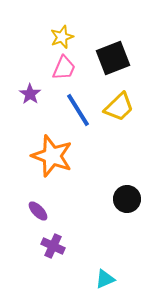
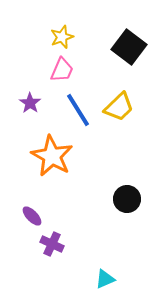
black square: moved 16 px right, 11 px up; rotated 32 degrees counterclockwise
pink trapezoid: moved 2 px left, 2 px down
purple star: moved 9 px down
orange star: rotated 9 degrees clockwise
purple ellipse: moved 6 px left, 5 px down
purple cross: moved 1 px left, 2 px up
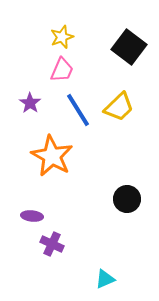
purple ellipse: rotated 40 degrees counterclockwise
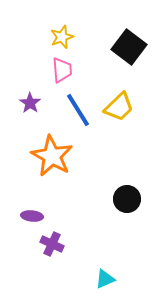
pink trapezoid: rotated 28 degrees counterclockwise
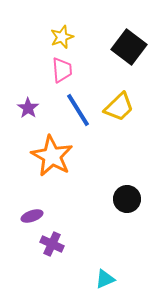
purple star: moved 2 px left, 5 px down
purple ellipse: rotated 25 degrees counterclockwise
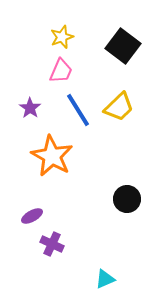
black square: moved 6 px left, 1 px up
pink trapezoid: moved 1 px left, 1 px down; rotated 28 degrees clockwise
purple star: moved 2 px right
purple ellipse: rotated 10 degrees counterclockwise
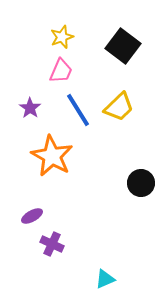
black circle: moved 14 px right, 16 px up
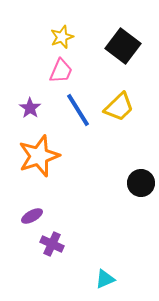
orange star: moved 13 px left; rotated 24 degrees clockwise
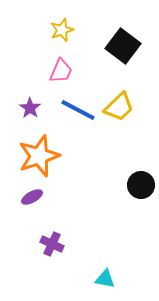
yellow star: moved 7 px up
blue line: rotated 30 degrees counterclockwise
black circle: moved 2 px down
purple ellipse: moved 19 px up
cyan triangle: rotated 35 degrees clockwise
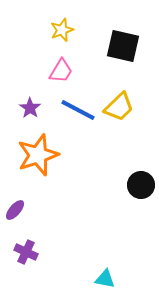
black square: rotated 24 degrees counterclockwise
pink trapezoid: rotated 8 degrees clockwise
orange star: moved 1 px left, 1 px up
purple ellipse: moved 17 px left, 13 px down; rotated 20 degrees counterclockwise
purple cross: moved 26 px left, 8 px down
